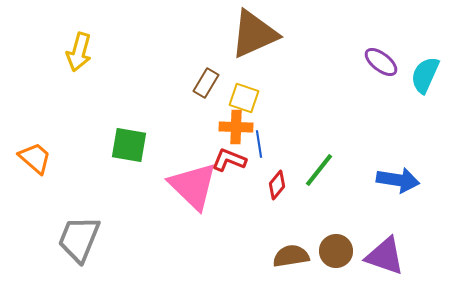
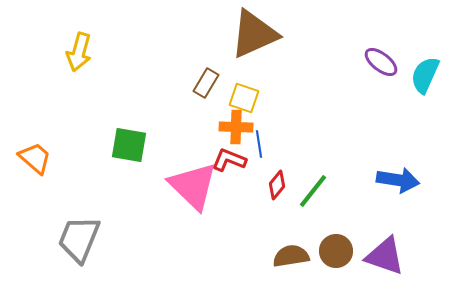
green line: moved 6 px left, 21 px down
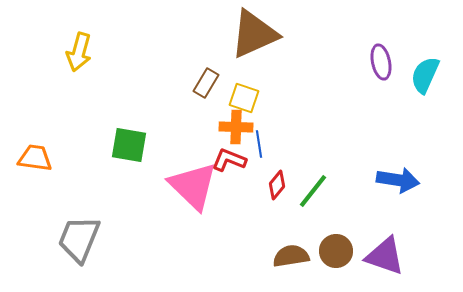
purple ellipse: rotated 40 degrees clockwise
orange trapezoid: rotated 33 degrees counterclockwise
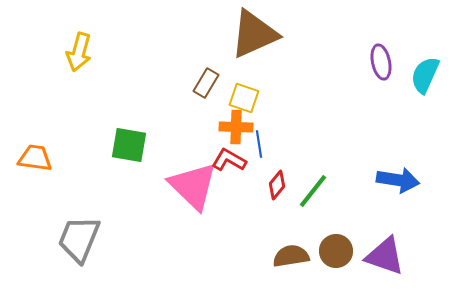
red L-shape: rotated 8 degrees clockwise
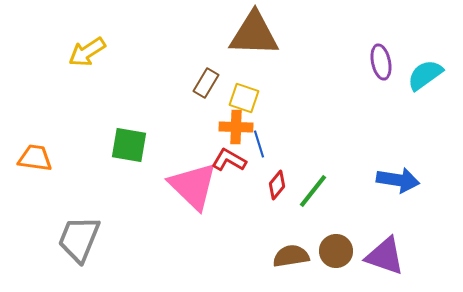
brown triangle: rotated 26 degrees clockwise
yellow arrow: moved 8 px right; rotated 42 degrees clockwise
cyan semicircle: rotated 30 degrees clockwise
blue line: rotated 8 degrees counterclockwise
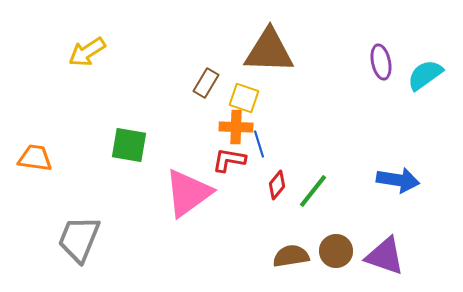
brown triangle: moved 15 px right, 17 px down
red L-shape: rotated 20 degrees counterclockwise
pink triangle: moved 5 px left, 7 px down; rotated 40 degrees clockwise
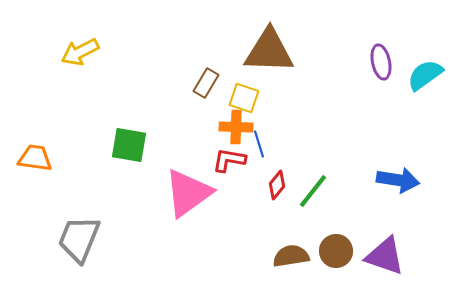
yellow arrow: moved 7 px left; rotated 6 degrees clockwise
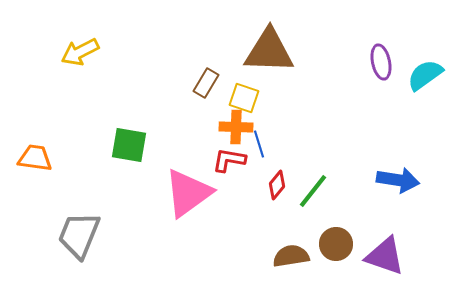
gray trapezoid: moved 4 px up
brown circle: moved 7 px up
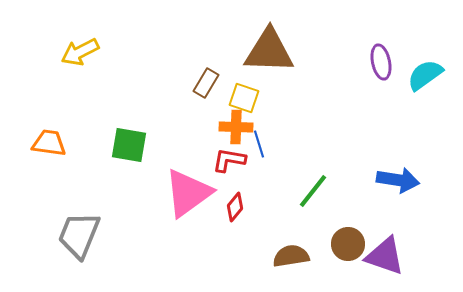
orange trapezoid: moved 14 px right, 15 px up
red diamond: moved 42 px left, 22 px down
brown circle: moved 12 px right
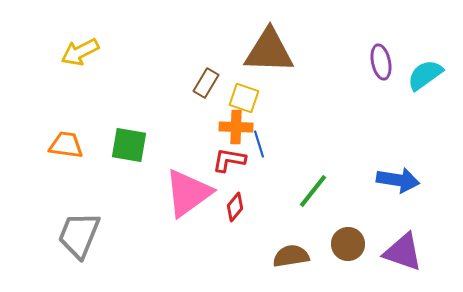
orange trapezoid: moved 17 px right, 2 px down
purple triangle: moved 18 px right, 4 px up
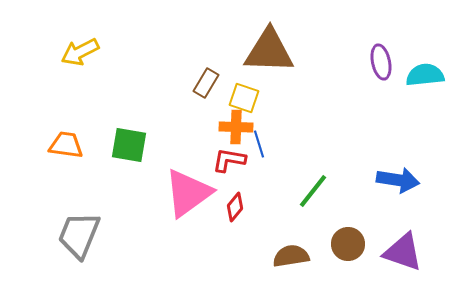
cyan semicircle: rotated 30 degrees clockwise
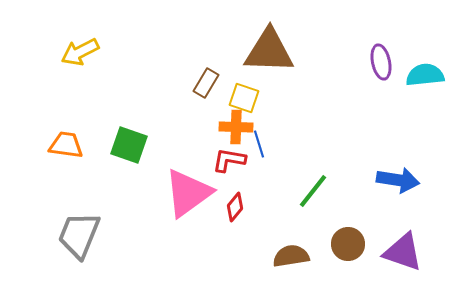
green square: rotated 9 degrees clockwise
